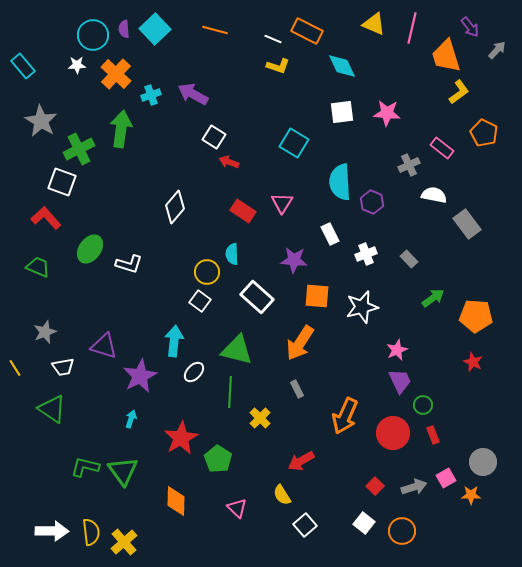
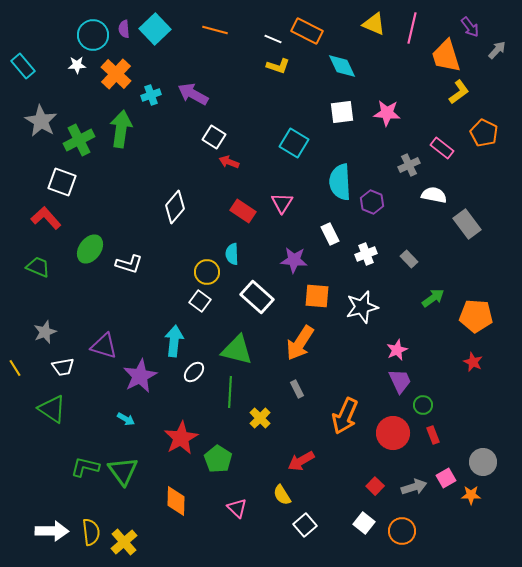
green cross at (79, 149): moved 9 px up
cyan arrow at (131, 419): moved 5 px left; rotated 102 degrees clockwise
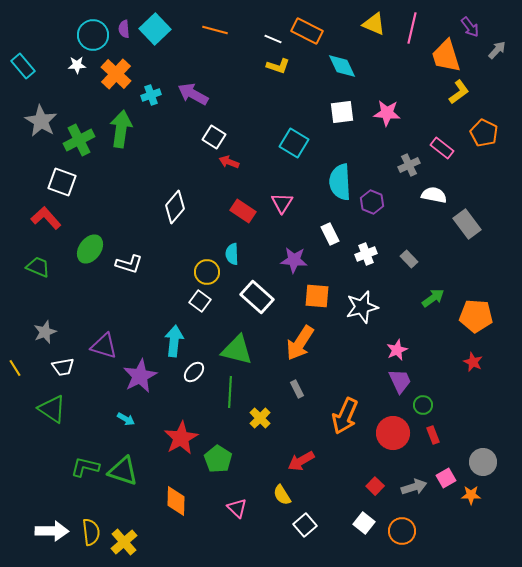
green triangle at (123, 471): rotated 36 degrees counterclockwise
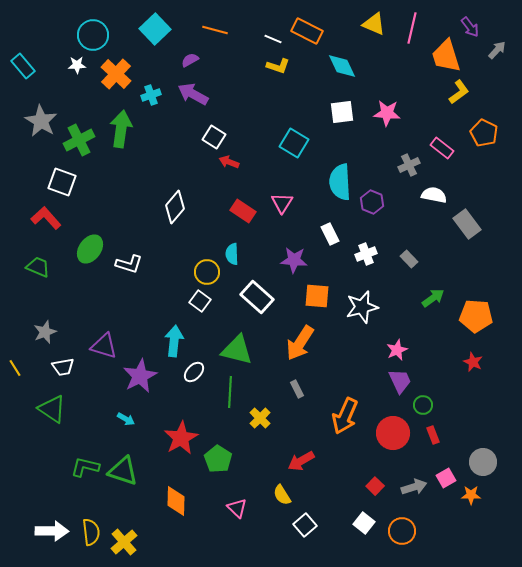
purple semicircle at (124, 29): moved 66 px right, 31 px down; rotated 66 degrees clockwise
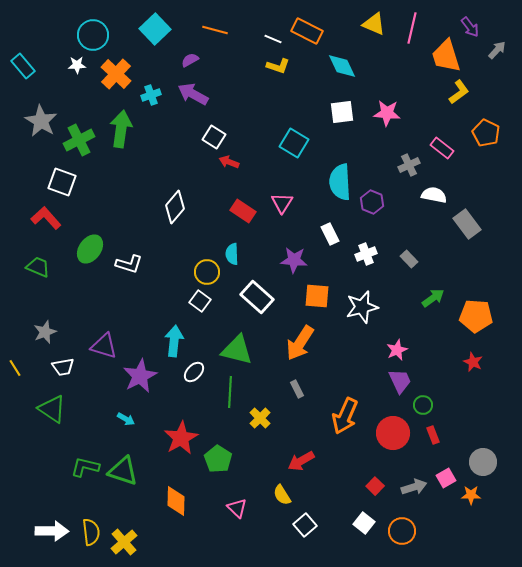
orange pentagon at (484, 133): moved 2 px right
